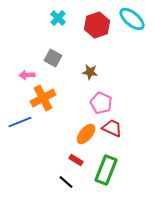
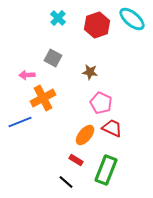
orange ellipse: moved 1 px left, 1 px down
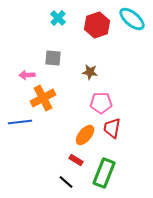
gray square: rotated 24 degrees counterclockwise
pink pentagon: rotated 25 degrees counterclockwise
blue line: rotated 15 degrees clockwise
red trapezoid: rotated 105 degrees counterclockwise
green rectangle: moved 2 px left, 3 px down
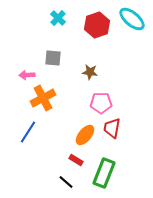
blue line: moved 8 px right, 10 px down; rotated 50 degrees counterclockwise
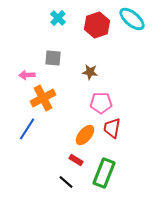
blue line: moved 1 px left, 3 px up
